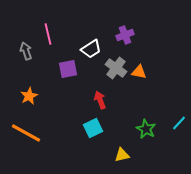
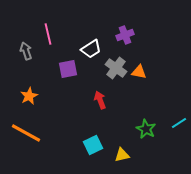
cyan line: rotated 14 degrees clockwise
cyan square: moved 17 px down
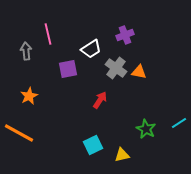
gray arrow: rotated 12 degrees clockwise
red arrow: rotated 54 degrees clockwise
orange line: moved 7 px left
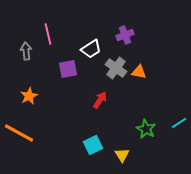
yellow triangle: rotated 49 degrees counterclockwise
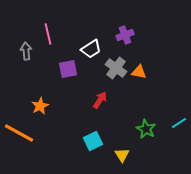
orange star: moved 11 px right, 10 px down
cyan square: moved 4 px up
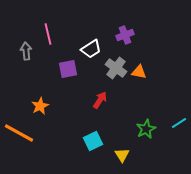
green star: rotated 18 degrees clockwise
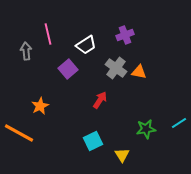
white trapezoid: moved 5 px left, 4 px up
purple square: rotated 30 degrees counterclockwise
green star: rotated 18 degrees clockwise
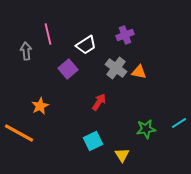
red arrow: moved 1 px left, 2 px down
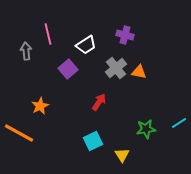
purple cross: rotated 36 degrees clockwise
gray cross: rotated 15 degrees clockwise
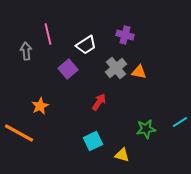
cyan line: moved 1 px right, 1 px up
yellow triangle: rotated 42 degrees counterclockwise
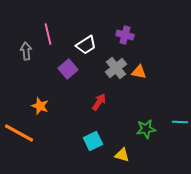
orange star: rotated 24 degrees counterclockwise
cyan line: rotated 35 degrees clockwise
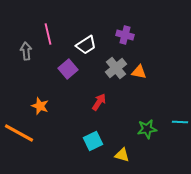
green star: moved 1 px right
